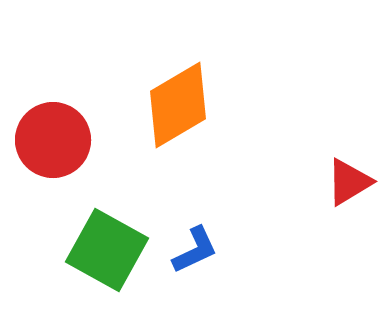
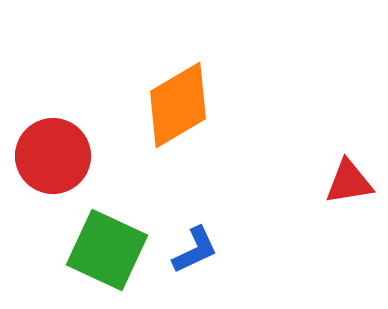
red circle: moved 16 px down
red triangle: rotated 22 degrees clockwise
green square: rotated 4 degrees counterclockwise
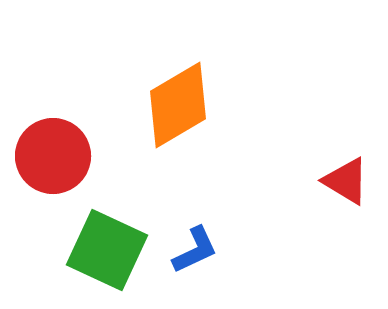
red triangle: moved 3 px left, 1 px up; rotated 40 degrees clockwise
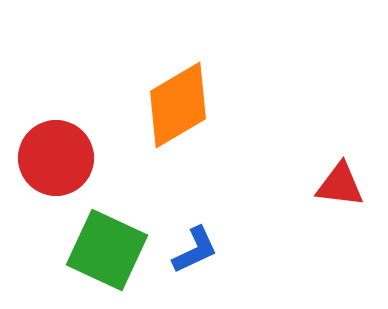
red circle: moved 3 px right, 2 px down
red triangle: moved 6 px left, 4 px down; rotated 24 degrees counterclockwise
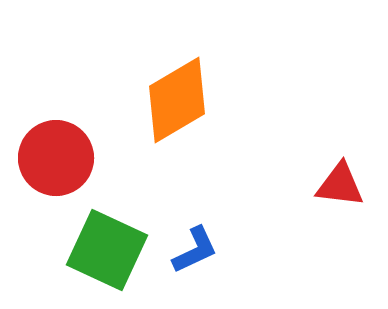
orange diamond: moved 1 px left, 5 px up
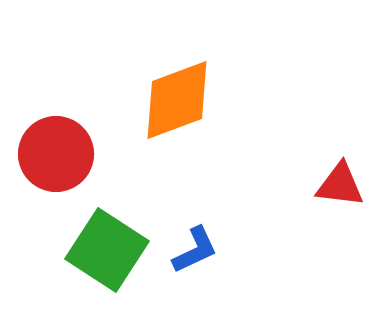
orange diamond: rotated 10 degrees clockwise
red circle: moved 4 px up
green square: rotated 8 degrees clockwise
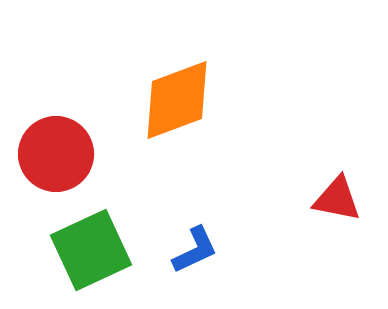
red triangle: moved 3 px left, 14 px down; rotated 4 degrees clockwise
green square: moved 16 px left; rotated 32 degrees clockwise
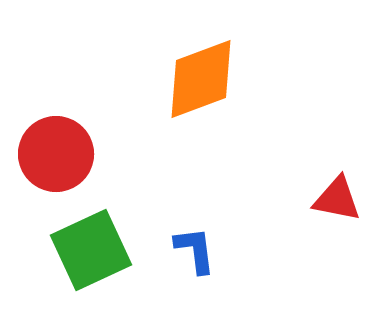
orange diamond: moved 24 px right, 21 px up
blue L-shape: rotated 72 degrees counterclockwise
